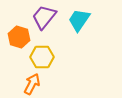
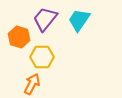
purple trapezoid: moved 1 px right, 2 px down
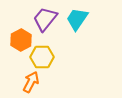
cyan trapezoid: moved 2 px left, 1 px up
orange hexagon: moved 2 px right, 3 px down; rotated 15 degrees clockwise
orange arrow: moved 1 px left, 2 px up
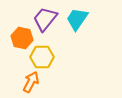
orange hexagon: moved 1 px right, 2 px up; rotated 20 degrees counterclockwise
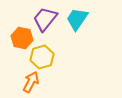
yellow hexagon: rotated 15 degrees counterclockwise
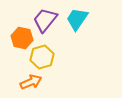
purple trapezoid: moved 1 px down
orange arrow: rotated 40 degrees clockwise
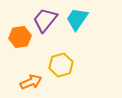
orange hexagon: moved 2 px left, 1 px up; rotated 20 degrees counterclockwise
yellow hexagon: moved 19 px right, 8 px down
